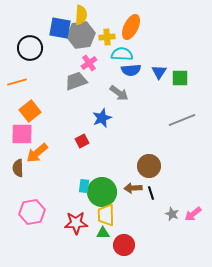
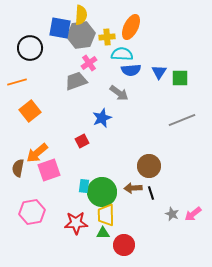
pink square: moved 27 px right, 36 px down; rotated 20 degrees counterclockwise
brown semicircle: rotated 12 degrees clockwise
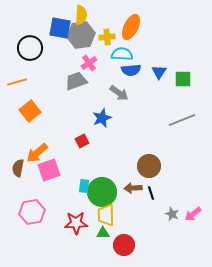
green square: moved 3 px right, 1 px down
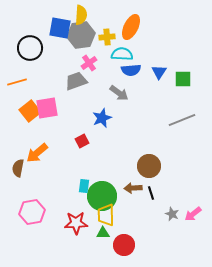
pink square: moved 2 px left, 62 px up; rotated 10 degrees clockwise
green circle: moved 4 px down
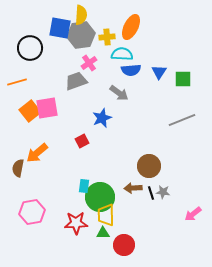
green circle: moved 2 px left, 1 px down
gray star: moved 9 px left, 22 px up; rotated 16 degrees counterclockwise
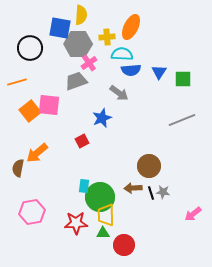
gray hexagon: moved 3 px left, 9 px down; rotated 8 degrees clockwise
pink square: moved 2 px right, 3 px up; rotated 15 degrees clockwise
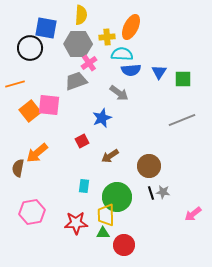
blue square: moved 14 px left
orange line: moved 2 px left, 2 px down
brown arrow: moved 23 px left, 32 px up; rotated 30 degrees counterclockwise
green circle: moved 17 px right
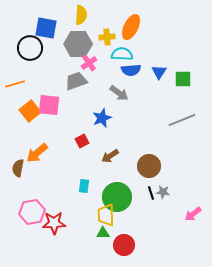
red star: moved 22 px left
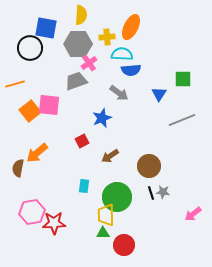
blue triangle: moved 22 px down
